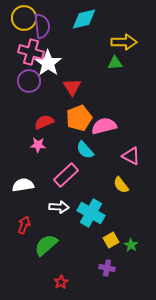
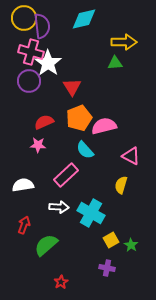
yellow semicircle: rotated 54 degrees clockwise
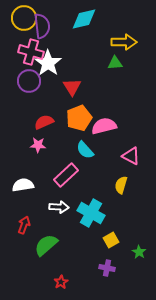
green star: moved 8 px right, 7 px down
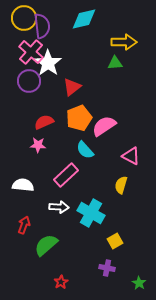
pink cross: rotated 25 degrees clockwise
red triangle: rotated 24 degrees clockwise
pink semicircle: rotated 20 degrees counterclockwise
white semicircle: rotated 15 degrees clockwise
yellow square: moved 4 px right, 1 px down
green star: moved 31 px down
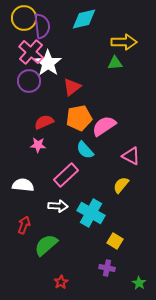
orange pentagon: rotated 10 degrees clockwise
yellow semicircle: rotated 24 degrees clockwise
white arrow: moved 1 px left, 1 px up
yellow square: rotated 28 degrees counterclockwise
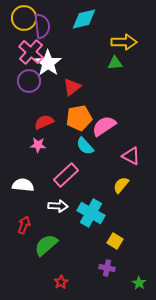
cyan semicircle: moved 4 px up
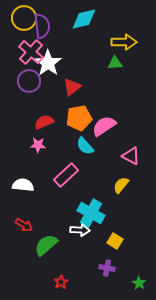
white arrow: moved 22 px right, 24 px down
red arrow: rotated 102 degrees clockwise
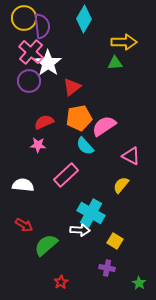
cyan diamond: rotated 48 degrees counterclockwise
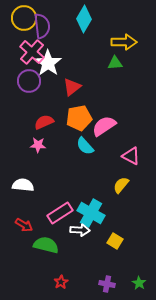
pink cross: moved 1 px right
pink rectangle: moved 6 px left, 38 px down; rotated 10 degrees clockwise
green semicircle: rotated 55 degrees clockwise
purple cross: moved 16 px down
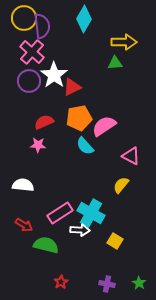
white star: moved 6 px right, 12 px down
red triangle: rotated 12 degrees clockwise
